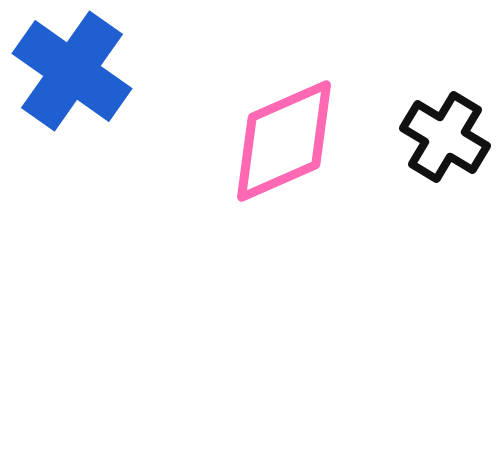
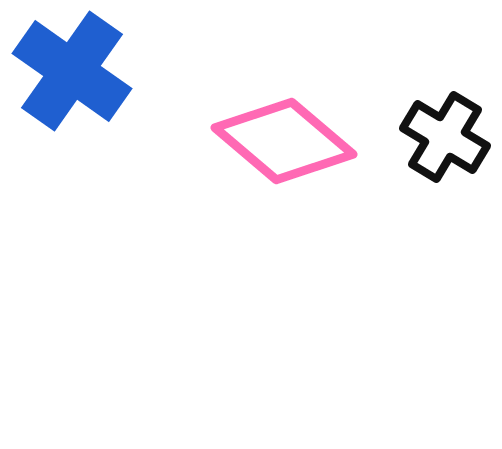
pink diamond: rotated 64 degrees clockwise
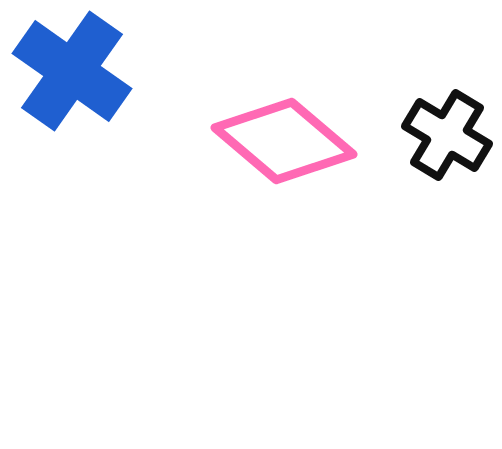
black cross: moved 2 px right, 2 px up
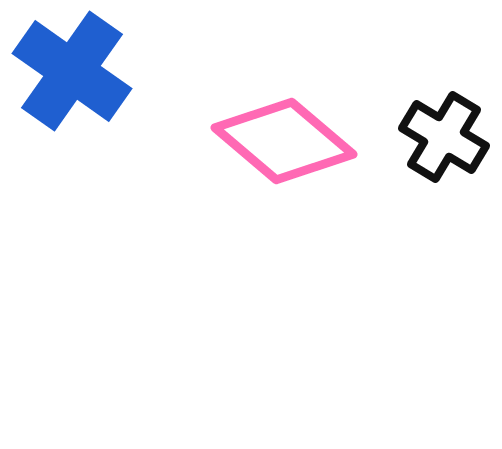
black cross: moved 3 px left, 2 px down
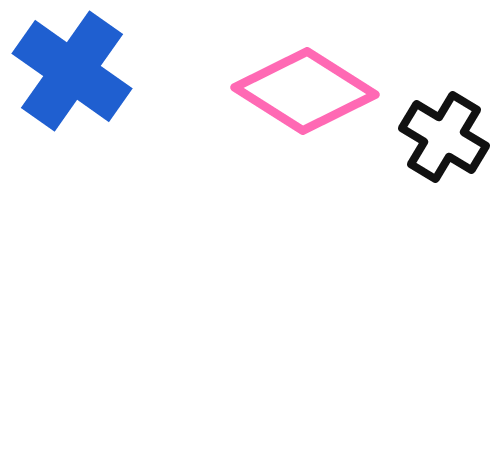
pink diamond: moved 21 px right, 50 px up; rotated 8 degrees counterclockwise
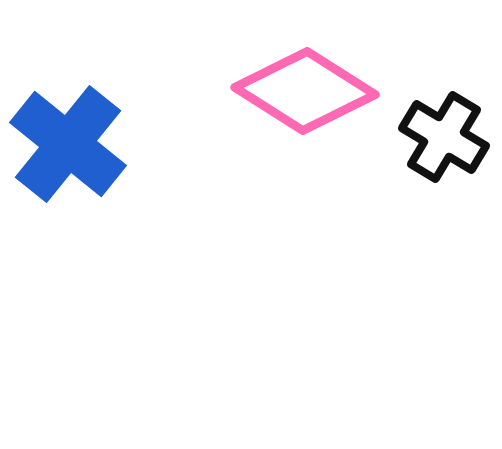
blue cross: moved 4 px left, 73 px down; rotated 4 degrees clockwise
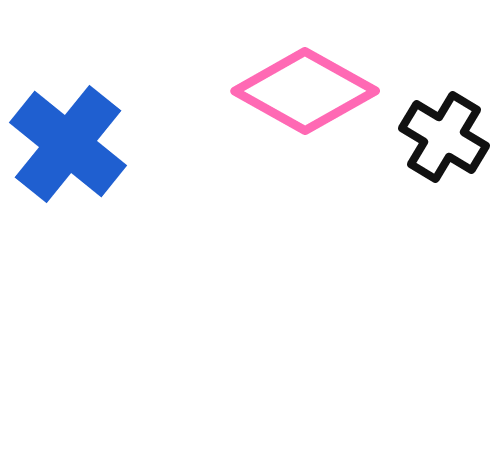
pink diamond: rotated 3 degrees counterclockwise
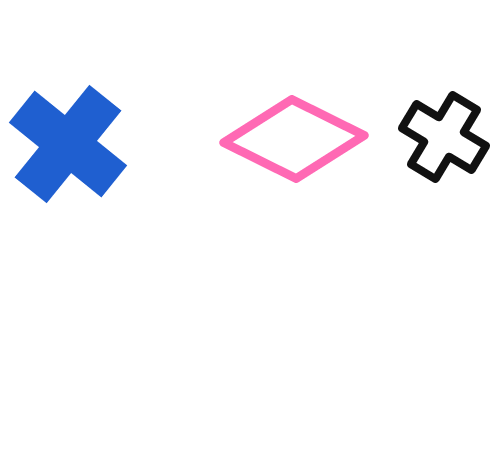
pink diamond: moved 11 px left, 48 px down; rotated 3 degrees counterclockwise
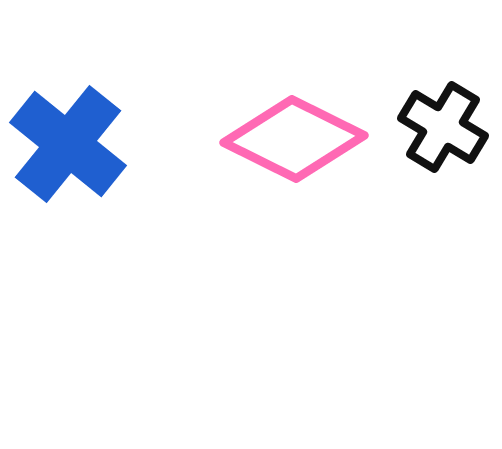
black cross: moved 1 px left, 10 px up
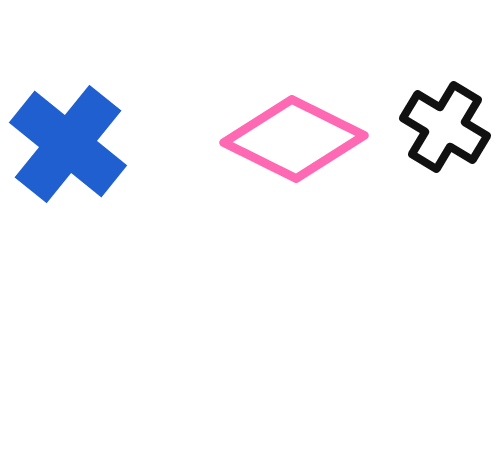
black cross: moved 2 px right
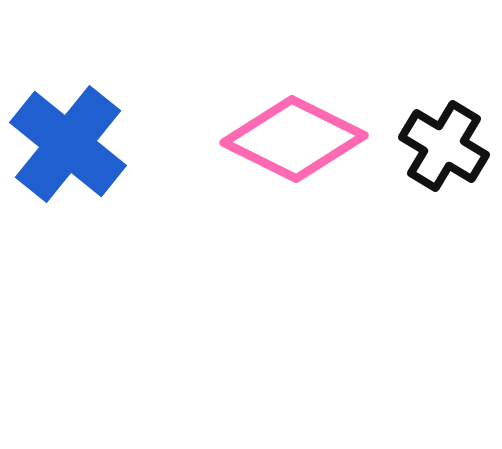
black cross: moved 1 px left, 19 px down
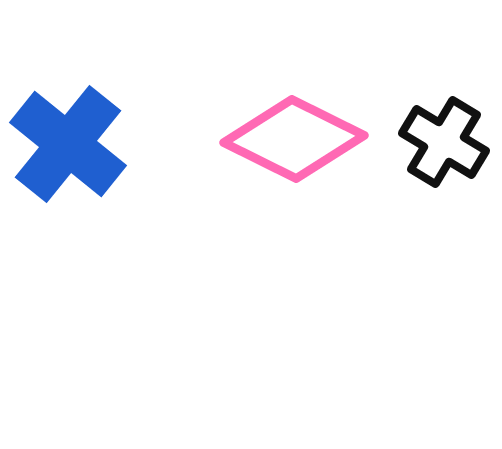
black cross: moved 4 px up
